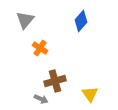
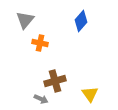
orange cross: moved 5 px up; rotated 21 degrees counterclockwise
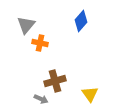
gray triangle: moved 1 px right, 5 px down
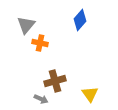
blue diamond: moved 1 px left, 1 px up
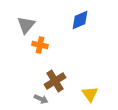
blue diamond: rotated 25 degrees clockwise
orange cross: moved 2 px down
brown cross: rotated 15 degrees counterclockwise
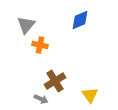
yellow triangle: moved 1 px down
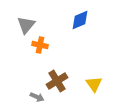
brown cross: moved 2 px right
yellow triangle: moved 4 px right, 11 px up
gray arrow: moved 4 px left, 2 px up
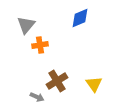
blue diamond: moved 2 px up
orange cross: rotated 21 degrees counterclockwise
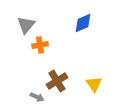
blue diamond: moved 3 px right, 5 px down
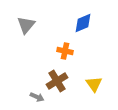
orange cross: moved 25 px right, 6 px down; rotated 21 degrees clockwise
